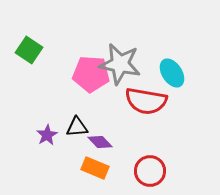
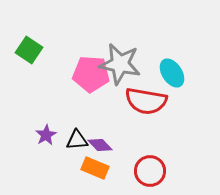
black triangle: moved 13 px down
purple star: moved 1 px left
purple diamond: moved 3 px down
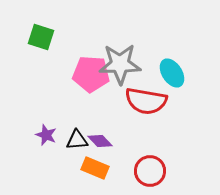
green square: moved 12 px right, 13 px up; rotated 16 degrees counterclockwise
gray star: rotated 12 degrees counterclockwise
purple star: rotated 20 degrees counterclockwise
purple diamond: moved 4 px up
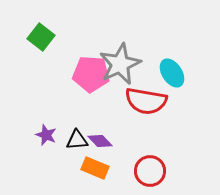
green square: rotated 20 degrees clockwise
gray star: rotated 24 degrees counterclockwise
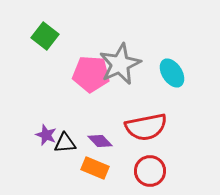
green square: moved 4 px right, 1 px up
red semicircle: moved 26 px down; rotated 21 degrees counterclockwise
black triangle: moved 12 px left, 3 px down
